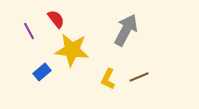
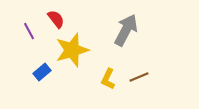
yellow star: rotated 24 degrees counterclockwise
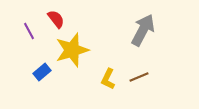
gray arrow: moved 17 px right
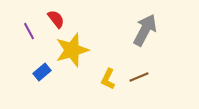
gray arrow: moved 2 px right
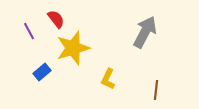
gray arrow: moved 2 px down
yellow star: moved 1 px right, 2 px up
brown line: moved 17 px right, 13 px down; rotated 60 degrees counterclockwise
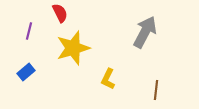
red semicircle: moved 4 px right, 6 px up; rotated 12 degrees clockwise
purple line: rotated 42 degrees clockwise
blue rectangle: moved 16 px left
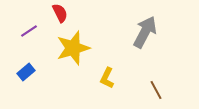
purple line: rotated 42 degrees clockwise
yellow L-shape: moved 1 px left, 1 px up
brown line: rotated 36 degrees counterclockwise
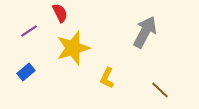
brown line: moved 4 px right; rotated 18 degrees counterclockwise
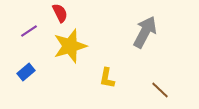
yellow star: moved 3 px left, 2 px up
yellow L-shape: rotated 15 degrees counterclockwise
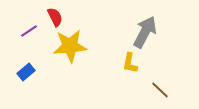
red semicircle: moved 5 px left, 4 px down
yellow star: rotated 12 degrees clockwise
yellow L-shape: moved 23 px right, 15 px up
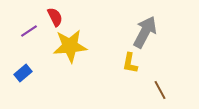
blue rectangle: moved 3 px left, 1 px down
brown line: rotated 18 degrees clockwise
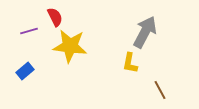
purple line: rotated 18 degrees clockwise
yellow star: rotated 12 degrees clockwise
blue rectangle: moved 2 px right, 2 px up
